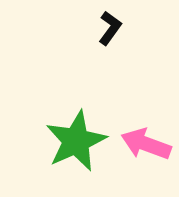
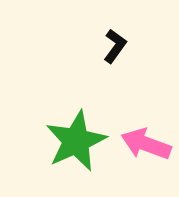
black L-shape: moved 5 px right, 18 px down
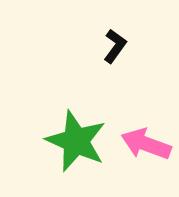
green star: rotated 24 degrees counterclockwise
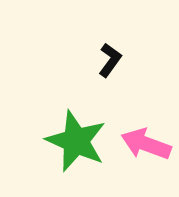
black L-shape: moved 5 px left, 14 px down
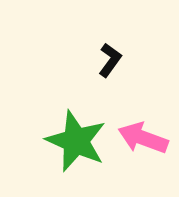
pink arrow: moved 3 px left, 6 px up
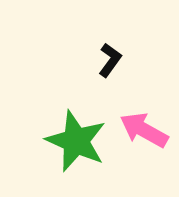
pink arrow: moved 1 px right, 8 px up; rotated 9 degrees clockwise
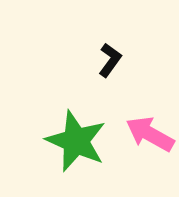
pink arrow: moved 6 px right, 4 px down
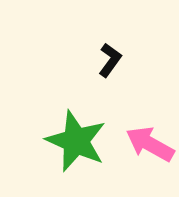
pink arrow: moved 10 px down
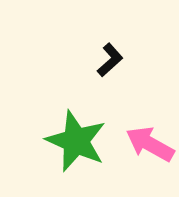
black L-shape: rotated 12 degrees clockwise
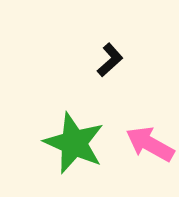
green star: moved 2 px left, 2 px down
